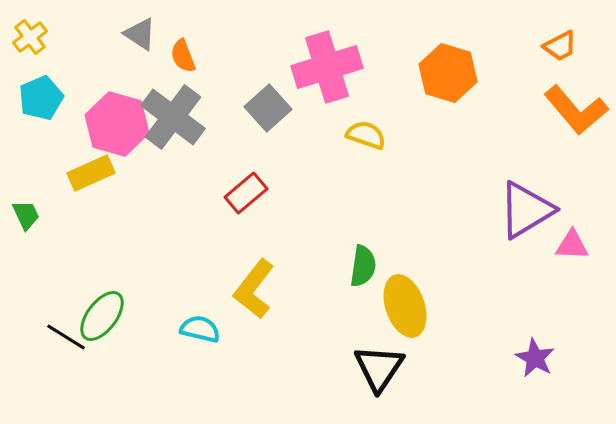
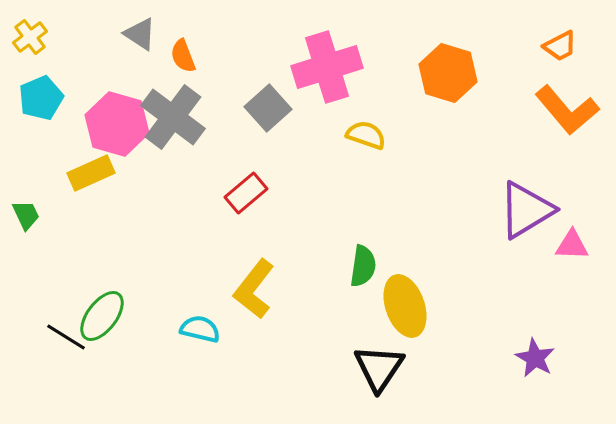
orange L-shape: moved 9 px left
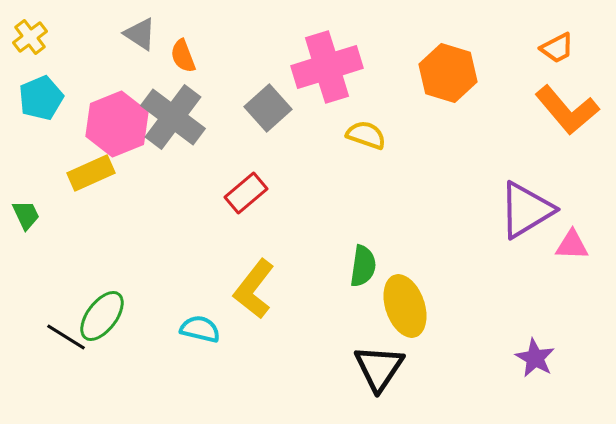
orange trapezoid: moved 3 px left, 2 px down
pink hexagon: rotated 22 degrees clockwise
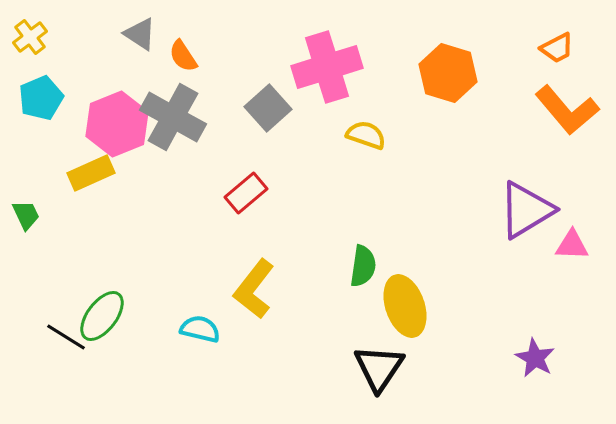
orange semicircle: rotated 12 degrees counterclockwise
gray cross: rotated 8 degrees counterclockwise
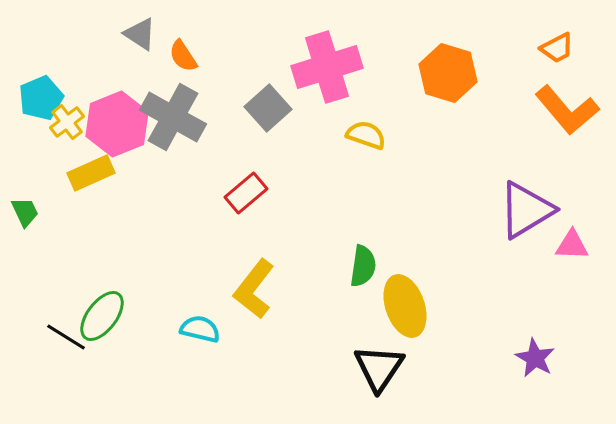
yellow cross: moved 37 px right, 85 px down
green trapezoid: moved 1 px left, 3 px up
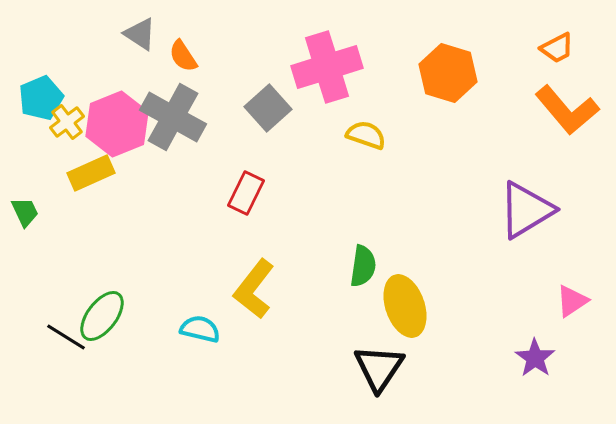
red rectangle: rotated 24 degrees counterclockwise
pink triangle: moved 56 px down; rotated 36 degrees counterclockwise
purple star: rotated 6 degrees clockwise
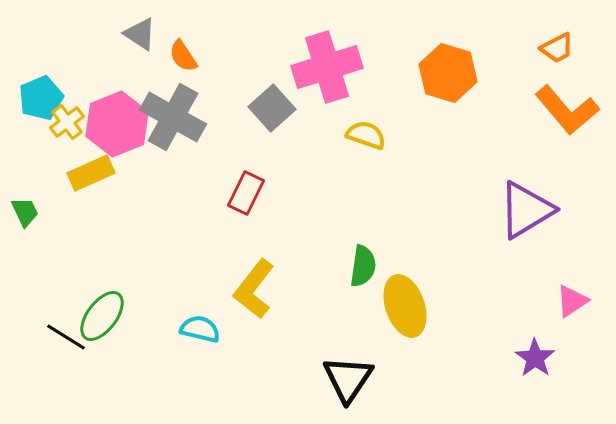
gray square: moved 4 px right
black triangle: moved 31 px left, 11 px down
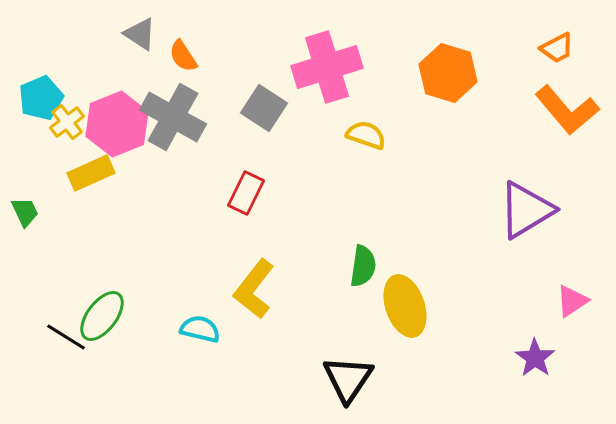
gray square: moved 8 px left; rotated 15 degrees counterclockwise
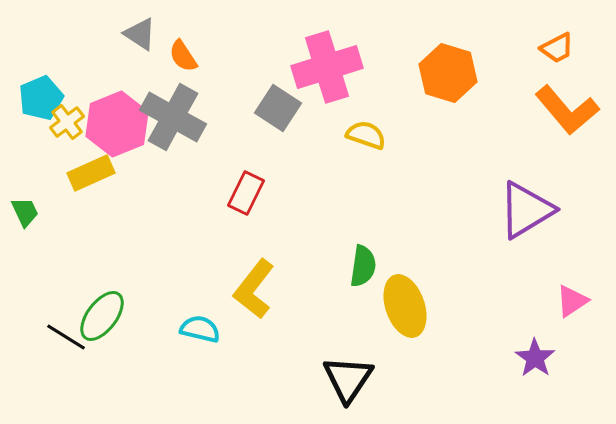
gray square: moved 14 px right
